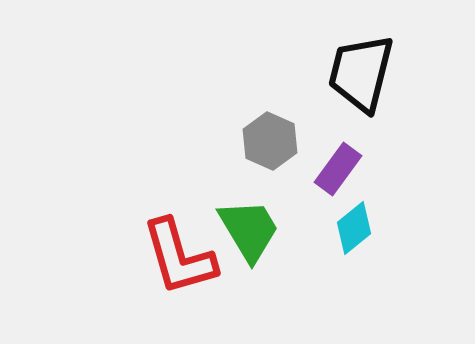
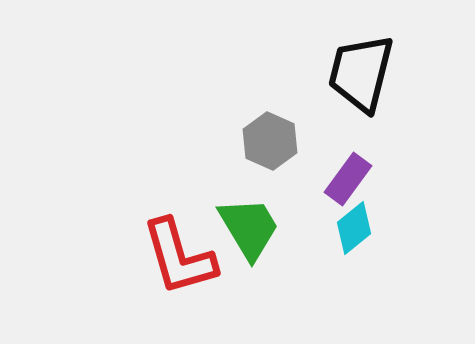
purple rectangle: moved 10 px right, 10 px down
green trapezoid: moved 2 px up
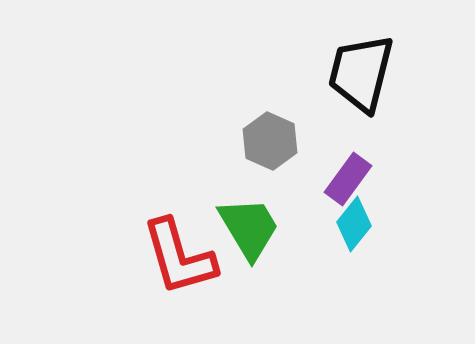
cyan diamond: moved 4 px up; rotated 12 degrees counterclockwise
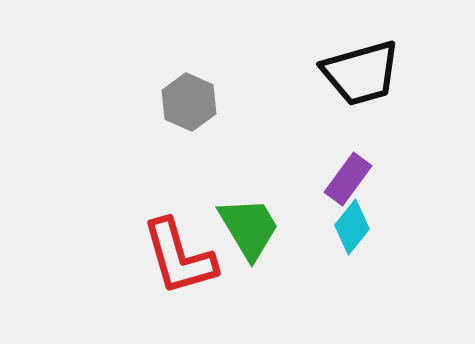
black trapezoid: rotated 120 degrees counterclockwise
gray hexagon: moved 81 px left, 39 px up
cyan diamond: moved 2 px left, 3 px down
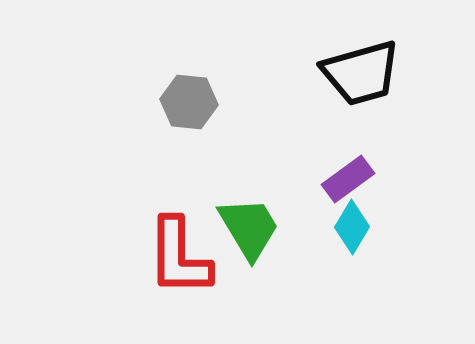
gray hexagon: rotated 18 degrees counterclockwise
purple rectangle: rotated 18 degrees clockwise
cyan diamond: rotated 8 degrees counterclockwise
red L-shape: rotated 16 degrees clockwise
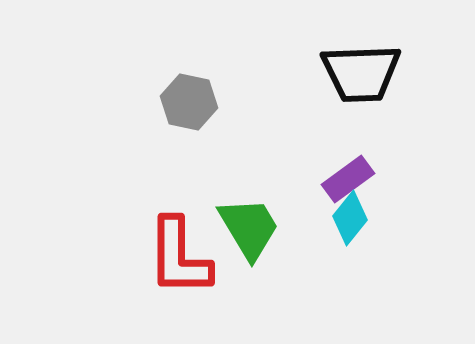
black trapezoid: rotated 14 degrees clockwise
gray hexagon: rotated 6 degrees clockwise
cyan diamond: moved 2 px left, 9 px up; rotated 8 degrees clockwise
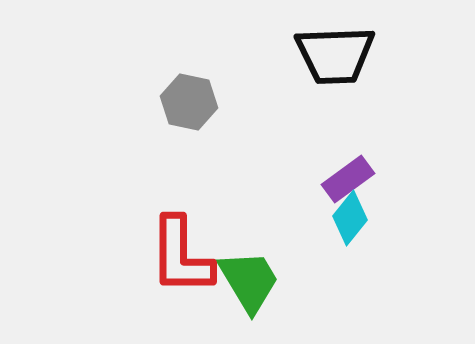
black trapezoid: moved 26 px left, 18 px up
green trapezoid: moved 53 px down
red L-shape: moved 2 px right, 1 px up
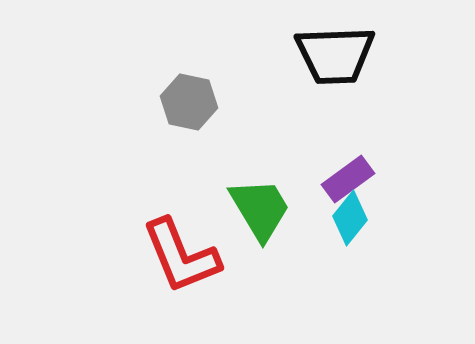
red L-shape: rotated 22 degrees counterclockwise
green trapezoid: moved 11 px right, 72 px up
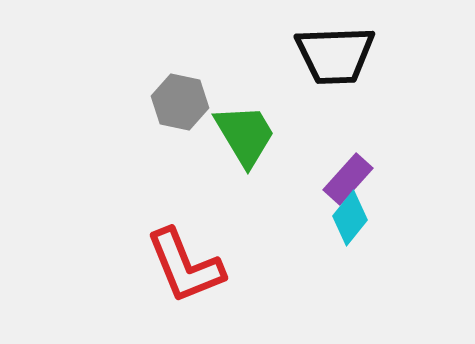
gray hexagon: moved 9 px left
purple rectangle: rotated 12 degrees counterclockwise
green trapezoid: moved 15 px left, 74 px up
red L-shape: moved 4 px right, 10 px down
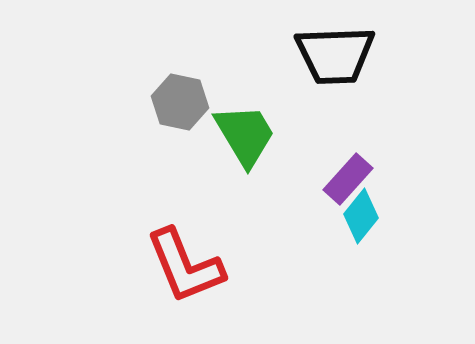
cyan diamond: moved 11 px right, 2 px up
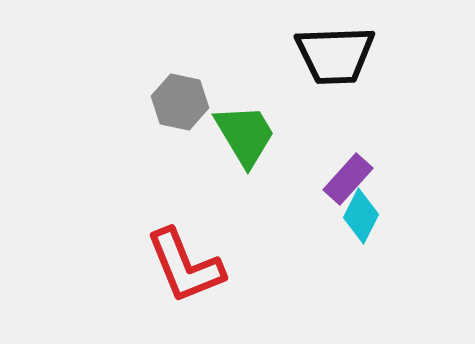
cyan diamond: rotated 12 degrees counterclockwise
